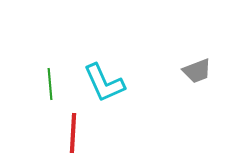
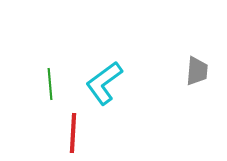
gray trapezoid: rotated 64 degrees counterclockwise
cyan L-shape: rotated 78 degrees clockwise
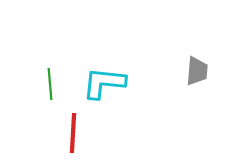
cyan L-shape: rotated 42 degrees clockwise
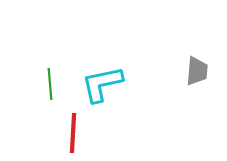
cyan L-shape: moved 2 px left, 1 px down; rotated 18 degrees counterclockwise
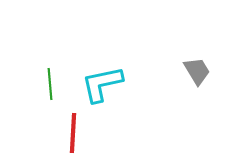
gray trapezoid: rotated 36 degrees counterclockwise
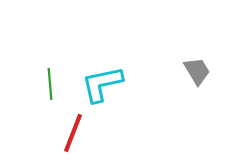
red line: rotated 18 degrees clockwise
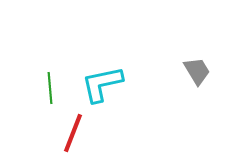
green line: moved 4 px down
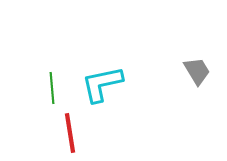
green line: moved 2 px right
red line: moved 3 px left; rotated 30 degrees counterclockwise
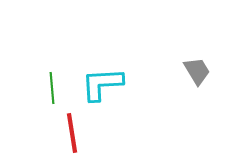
cyan L-shape: rotated 9 degrees clockwise
red line: moved 2 px right
